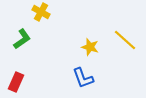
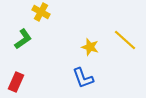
green L-shape: moved 1 px right
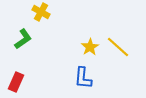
yellow line: moved 7 px left, 7 px down
yellow star: rotated 24 degrees clockwise
blue L-shape: rotated 25 degrees clockwise
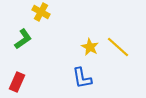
yellow star: rotated 12 degrees counterclockwise
blue L-shape: moved 1 px left; rotated 15 degrees counterclockwise
red rectangle: moved 1 px right
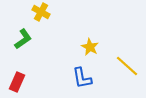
yellow line: moved 9 px right, 19 px down
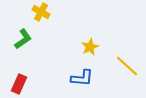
yellow star: rotated 18 degrees clockwise
blue L-shape: rotated 75 degrees counterclockwise
red rectangle: moved 2 px right, 2 px down
